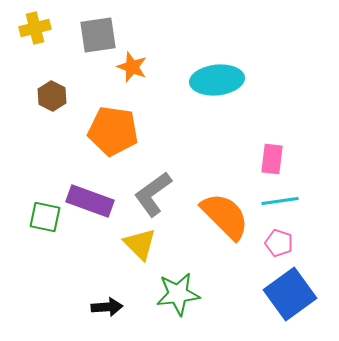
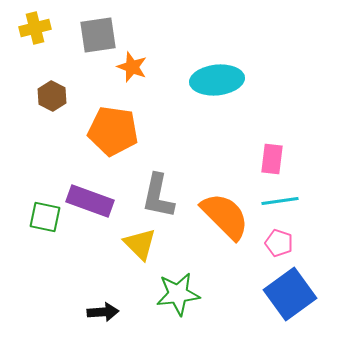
gray L-shape: moved 5 px right, 2 px down; rotated 42 degrees counterclockwise
black arrow: moved 4 px left, 5 px down
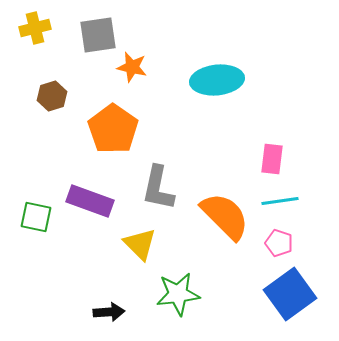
orange star: rotated 8 degrees counterclockwise
brown hexagon: rotated 16 degrees clockwise
orange pentagon: moved 2 px up; rotated 27 degrees clockwise
gray L-shape: moved 8 px up
green square: moved 9 px left
black arrow: moved 6 px right
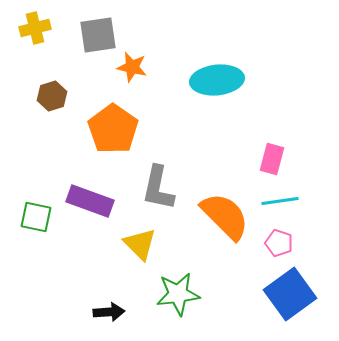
pink rectangle: rotated 8 degrees clockwise
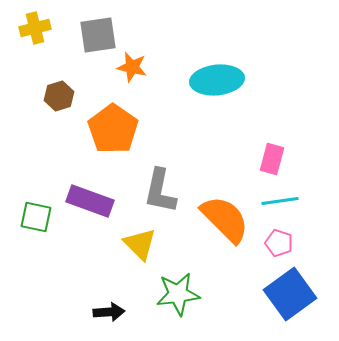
brown hexagon: moved 7 px right
gray L-shape: moved 2 px right, 3 px down
orange semicircle: moved 3 px down
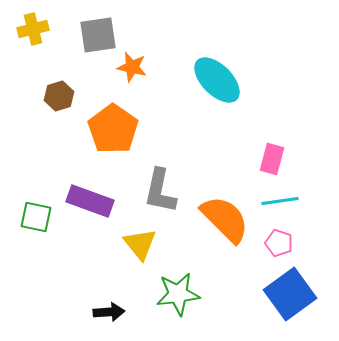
yellow cross: moved 2 px left, 1 px down
cyan ellipse: rotated 51 degrees clockwise
yellow triangle: rotated 6 degrees clockwise
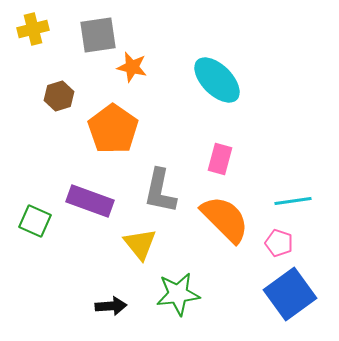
pink rectangle: moved 52 px left
cyan line: moved 13 px right
green square: moved 1 px left, 4 px down; rotated 12 degrees clockwise
black arrow: moved 2 px right, 6 px up
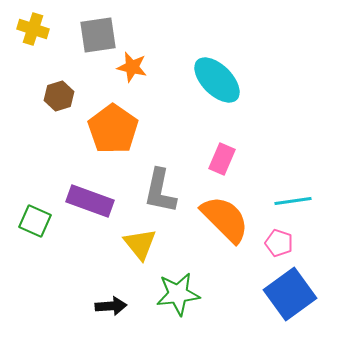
yellow cross: rotated 32 degrees clockwise
pink rectangle: moved 2 px right; rotated 8 degrees clockwise
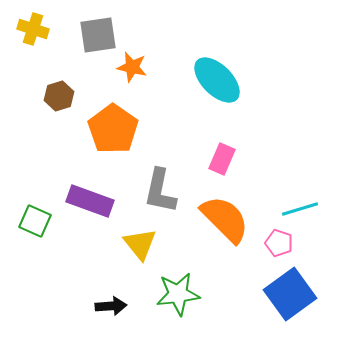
cyan line: moved 7 px right, 8 px down; rotated 9 degrees counterclockwise
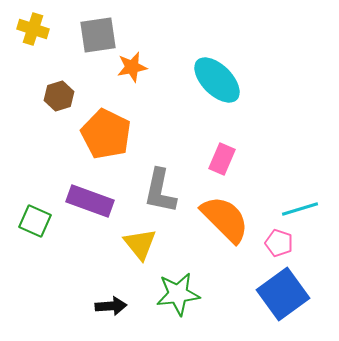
orange star: rotated 24 degrees counterclockwise
orange pentagon: moved 7 px left, 5 px down; rotated 9 degrees counterclockwise
blue square: moved 7 px left
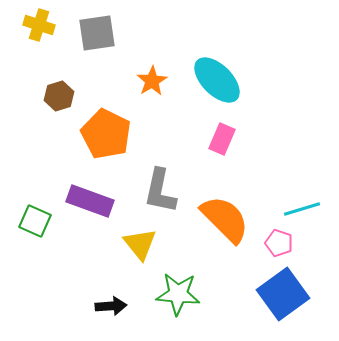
yellow cross: moved 6 px right, 4 px up
gray square: moved 1 px left, 2 px up
orange star: moved 20 px right, 14 px down; rotated 20 degrees counterclockwise
pink rectangle: moved 20 px up
cyan line: moved 2 px right
green star: rotated 12 degrees clockwise
